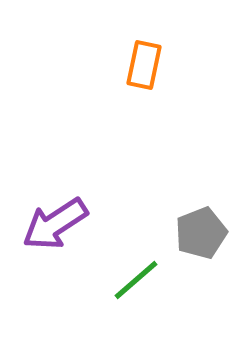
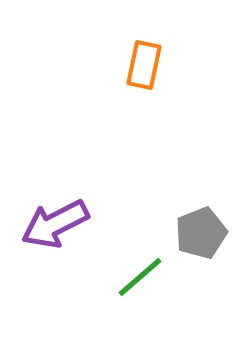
purple arrow: rotated 6 degrees clockwise
green line: moved 4 px right, 3 px up
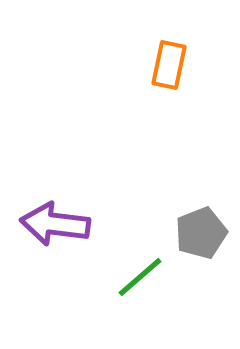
orange rectangle: moved 25 px right
purple arrow: rotated 34 degrees clockwise
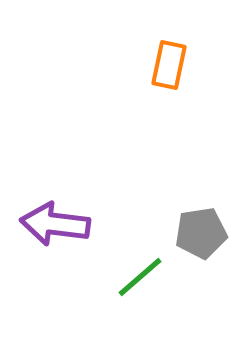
gray pentagon: rotated 12 degrees clockwise
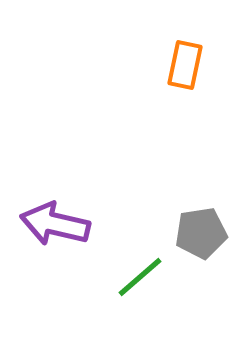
orange rectangle: moved 16 px right
purple arrow: rotated 6 degrees clockwise
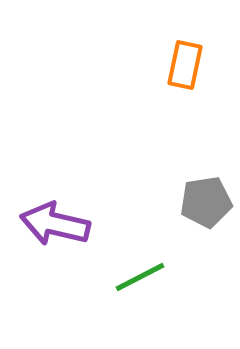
gray pentagon: moved 5 px right, 31 px up
green line: rotated 14 degrees clockwise
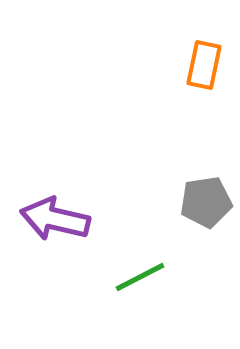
orange rectangle: moved 19 px right
purple arrow: moved 5 px up
